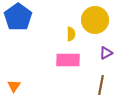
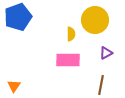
blue pentagon: rotated 16 degrees clockwise
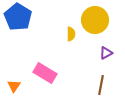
blue pentagon: rotated 20 degrees counterclockwise
pink rectangle: moved 23 px left, 13 px down; rotated 30 degrees clockwise
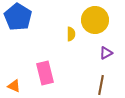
pink rectangle: rotated 45 degrees clockwise
orange triangle: rotated 40 degrees counterclockwise
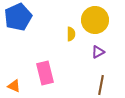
blue pentagon: rotated 16 degrees clockwise
purple triangle: moved 8 px left, 1 px up
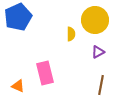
orange triangle: moved 4 px right
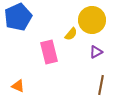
yellow circle: moved 3 px left
yellow semicircle: rotated 40 degrees clockwise
purple triangle: moved 2 px left
pink rectangle: moved 4 px right, 21 px up
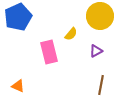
yellow circle: moved 8 px right, 4 px up
purple triangle: moved 1 px up
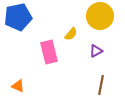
blue pentagon: rotated 12 degrees clockwise
